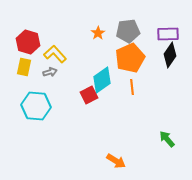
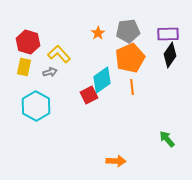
yellow L-shape: moved 4 px right
cyan hexagon: rotated 24 degrees clockwise
orange arrow: rotated 30 degrees counterclockwise
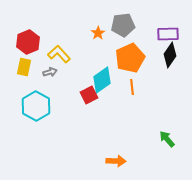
gray pentagon: moved 5 px left, 6 px up
red hexagon: rotated 20 degrees clockwise
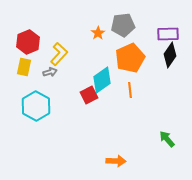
yellow L-shape: rotated 85 degrees clockwise
orange line: moved 2 px left, 3 px down
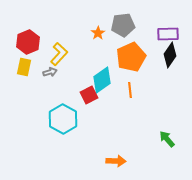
orange pentagon: moved 1 px right, 1 px up
cyan hexagon: moved 27 px right, 13 px down
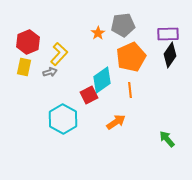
orange arrow: moved 39 px up; rotated 36 degrees counterclockwise
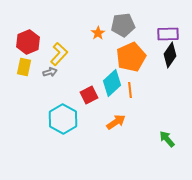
cyan diamond: moved 10 px right, 3 px down; rotated 8 degrees counterclockwise
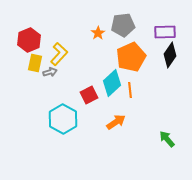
purple rectangle: moved 3 px left, 2 px up
red hexagon: moved 1 px right, 2 px up
yellow rectangle: moved 11 px right, 4 px up
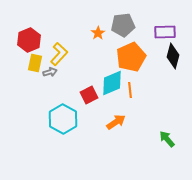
black diamond: moved 3 px right, 1 px down; rotated 20 degrees counterclockwise
cyan diamond: rotated 20 degrees clockwise
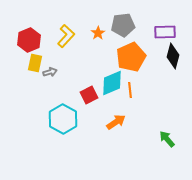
yellow L-shape: moved 7 px right, 18 px up
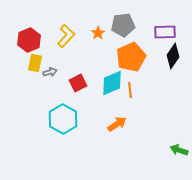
black diamond: rotated 20 degrees clockwise
red square: moved 11 px left, 12 px up
orange arrow: moved 1 px right, 2 px down
green arrow: moved 12 px right, 11 px down; rotated 30 degrees counterclockwise
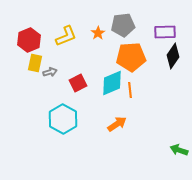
yellow L-shape: rotated 25 degrees clockwise
orange pentagon: rotated 20 degrees clockwise
